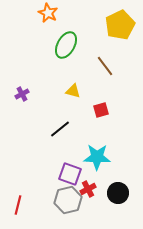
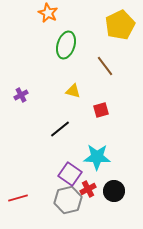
green ellipse: rotated 12 degrees counterclockwise
purple cross: moved 1 px left, 1 px down
purple square: rotated 15 degrees clockwise
black circle: moved 4 px left, 2 px up
red line: moved 7 px up; rotated 60 degrees clockwise
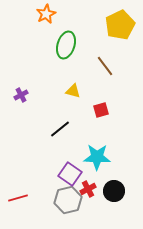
orange star: moved 2 px left, 1 px down; rotated 18 degrees clockwise
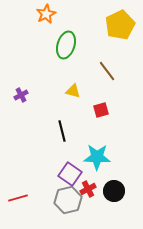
brown line: moved 2 px right, 5 px down
black line: moved 2 px right, 2 px down; rotated 65 degrees counterclockwise
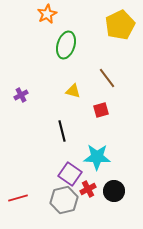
orange star: moved 1 px right
brown line: moved 7 px down
gray hexagon: moved 4 px left
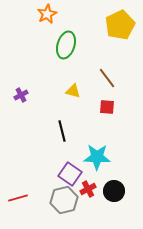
red square: moved 6 px right, 3 px up; rotated 21 degrees clockwise
